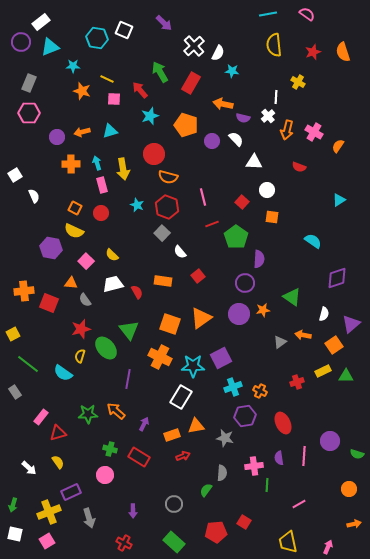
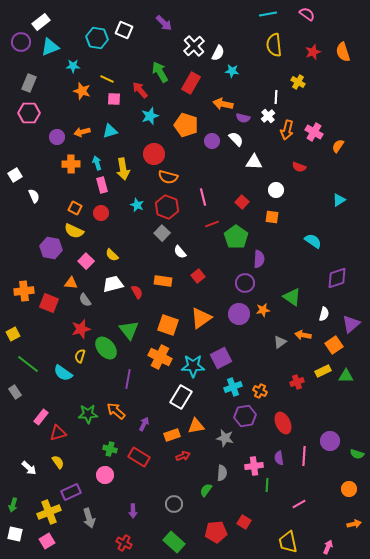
white circle at (267, 190): moved 9 px right
orange square at (170, 324): moved 2 px left, 1 px down
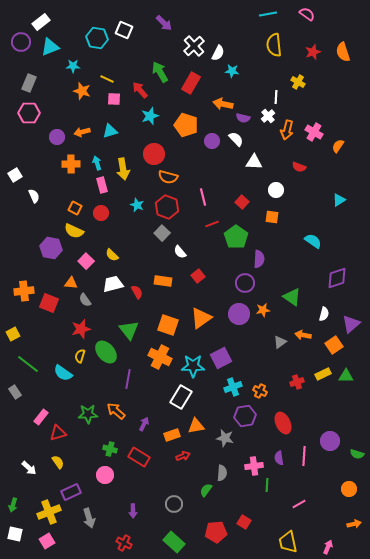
green ellipse at (106, 348): moved 4 px down
yellow rectangle at (323, 371): moved 3 px down
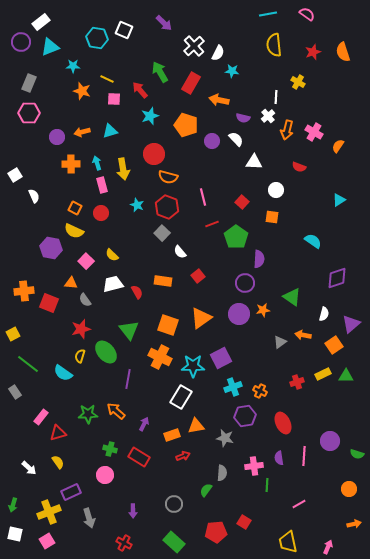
orange arrow at (223, 104): moved 4 px left, 4 px up
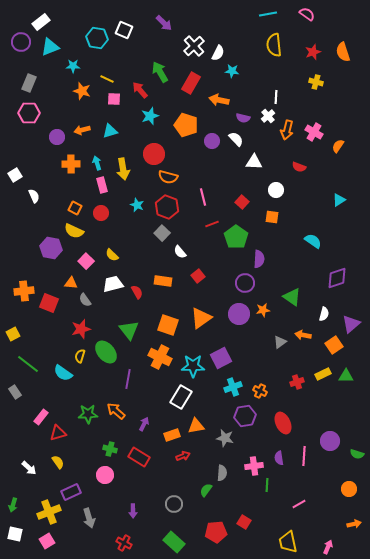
yellow cross at (298, 82): moved 18 px right; rotated 16 degrees counterclockwise
orange arrow at (82, 132): moved 2 px up
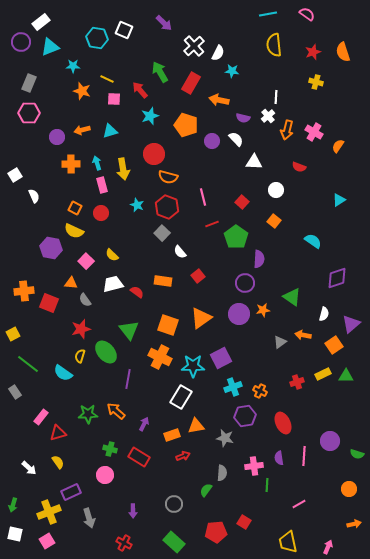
orange square at (272, 217): moved 2 px right, 4 px down; rotated 32 degrees clockwise
red semicircle at (137, 292): rotated 24 degrees counterclockwise
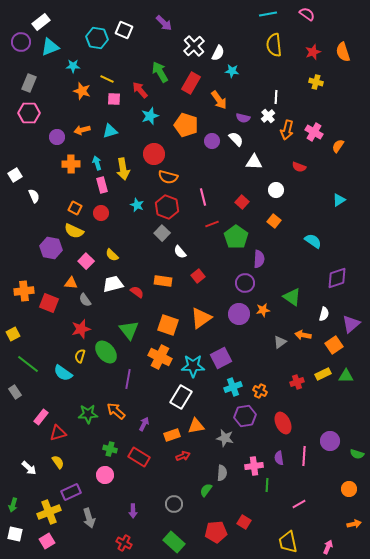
orange arrow at (219, 100): rotated 138 degrees counterclockwise
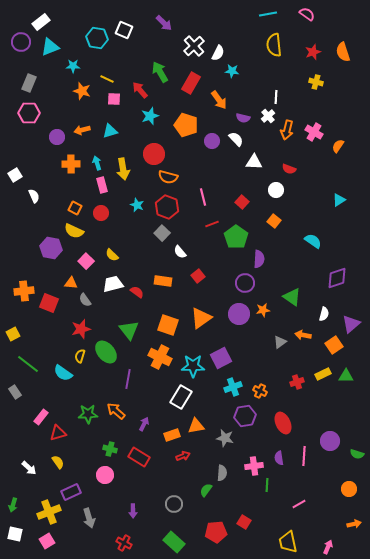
red semicircle at (299, 167): moved 10 px left, 2 px down
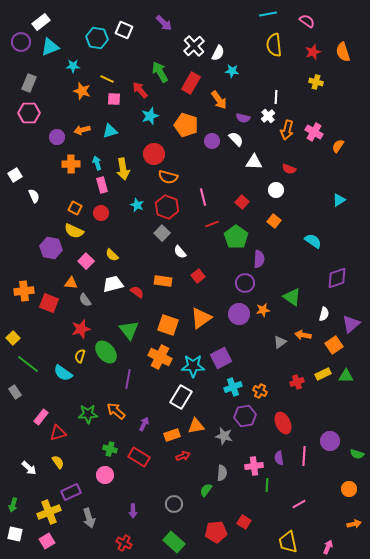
pink semicircle at (307, 14): moved 7 px down
yellow square at (13, 334): moved 4 px down; rotated 16 degrees counterclockwise
gray star at (225, 438): moved 1 px left, 2 px up
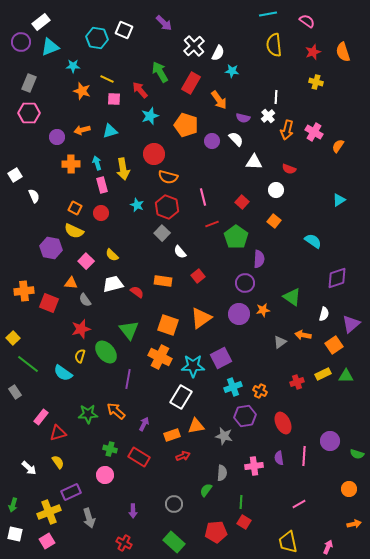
green line at (267, 485): moved 26 px left, 17 px down
